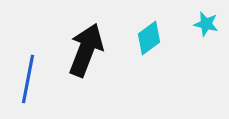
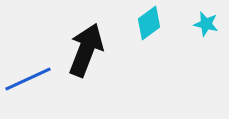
cyan diamond: moved 15 px up
blue line: rotated 54 degrees clockwise
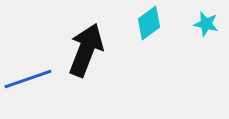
blue line: rotated 6 degrees clockwise
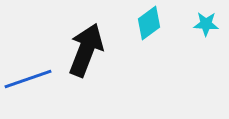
cyan star: rotated 10 degrees counterclockwise
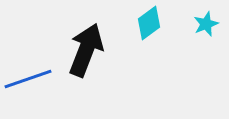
cyan star: rotated 25 degrees counterclockwise
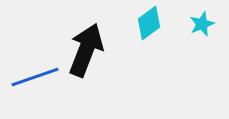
cyan star: moved 4 px left
blue line: moved 7 px right, 2 px up
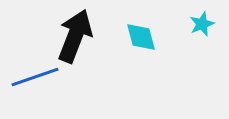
cyan diamond: moved 8 px left, 14 px down; rotated 68 degrees counterclockwise
black arrow: moved 11 px left, 14 px up
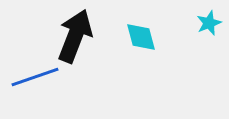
cyan star: moved 7 px right, 1 px up
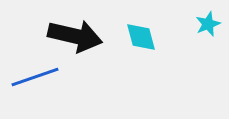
cyan star: moved 1 px left, 1 px down
black arrow: rotated 82 degrees clockwise
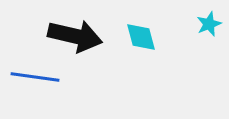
cyan star: moved 1 px right
blue line: rotated 27 degrees clockwise
